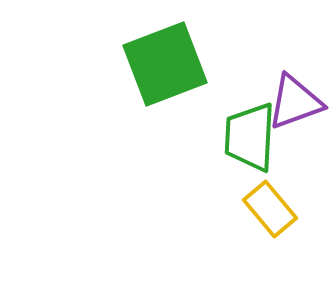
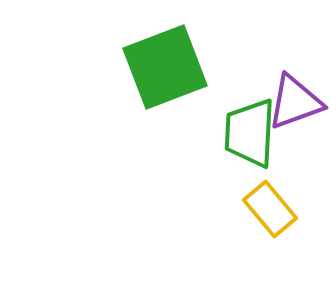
green square: moved 3 px down
green trapezoid: moved 4 px up
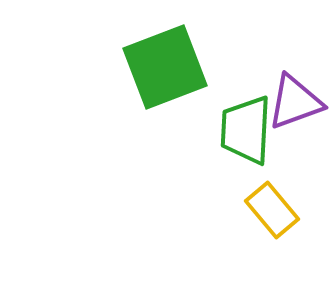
green trapezoid: moved 4 px left, 3 px up
yellow rectangle: moved 2 px right, 1 px down
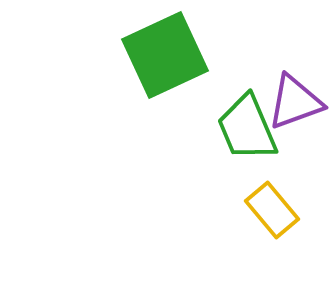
green square: moved 12 px up; rotated 4 degrees counterclockwise
green trapezoid: moved 1 px right, 2 px up; rotated 26 degrees counterclockwise
